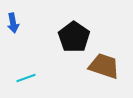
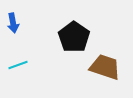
brown trapezoid: moved 1 px right, 1 px down
cyan line: moved 8 px left, 13 px up
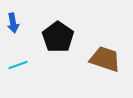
black pentagon: moved 16 px left
brown trapezoid: moved 8 px up
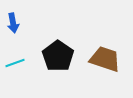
black pentagon: moved 19 px down
cyan line: moved 3 px left, 2 px up
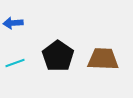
blue arrow: rotated 96 degrees clockwise
brown trapezoid: moved 2 px left; rotated 16 degrees counterclockwise
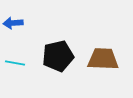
black pentagon: rotated 24 degrees clockwise
cyan line: rotated 30 degrees clockwise
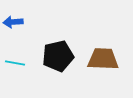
blue arrow: moved 1 px up
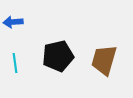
brown trapezoid: moved 1 px right, 1 px down; rotated 76 degrees counterclockwise
cyan line: rotated 72 degrees clockwise
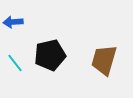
black pentagon: moved 8 px left, 1 px up
cyan line: rotated 30 degrees counterclockwise
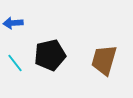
blue arrow: moved 1 px down
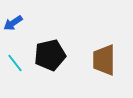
blue arrow: rotated 30 degrees counterclockwise
brown trapezoid: rotated 16 degrees counterclockwise
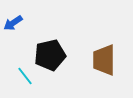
cyan line: moved 10 px right, 13 px down
